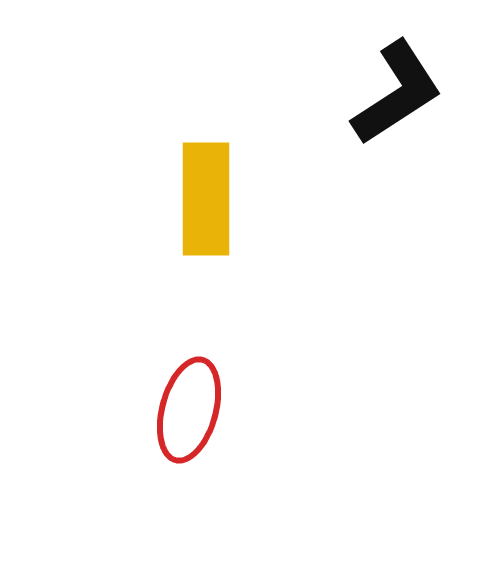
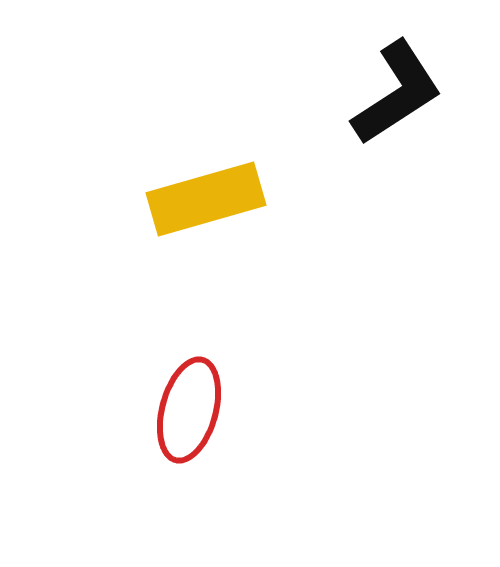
yellow rectangle: rotated 74 degrees clockwise
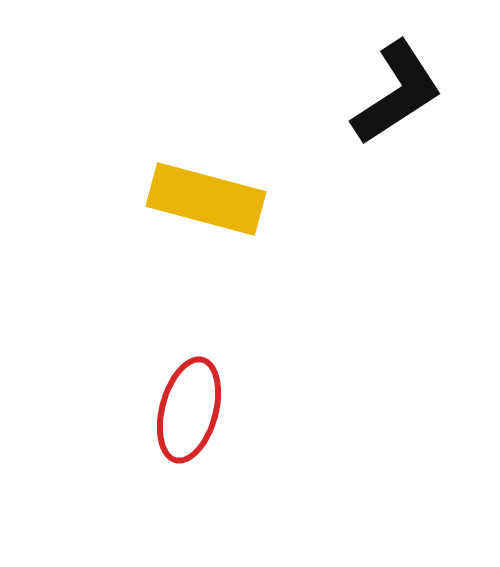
yellow rectangle: rotated 31 degrees clockwise
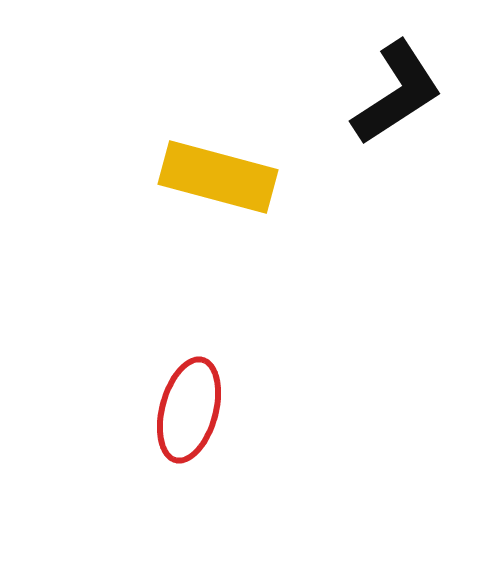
yellow rectangle: moved 12 px right, 22 px up
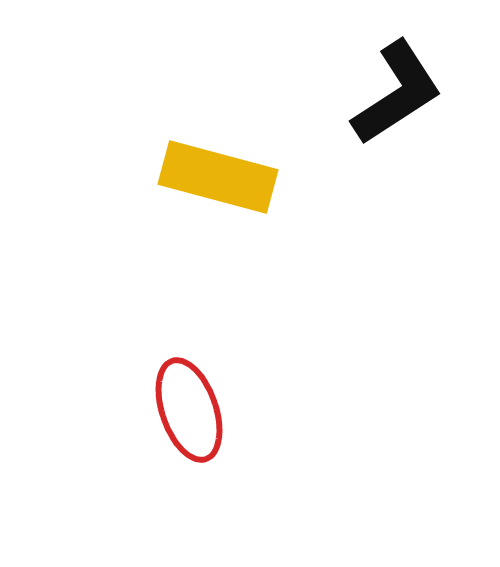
red ellipse: rotated 34 degrees counterclockwise
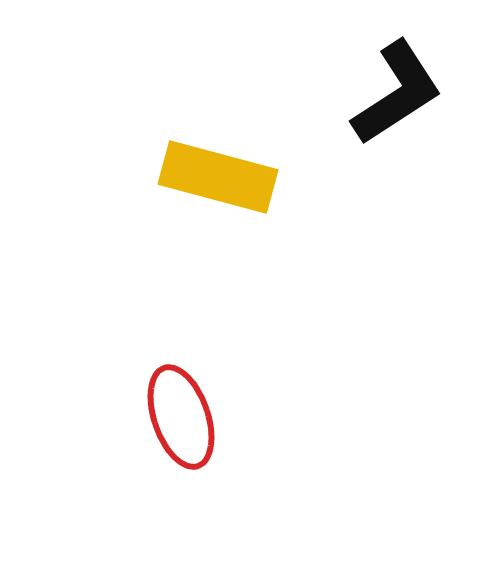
red ellipse: moved 8 px left, 7 px down
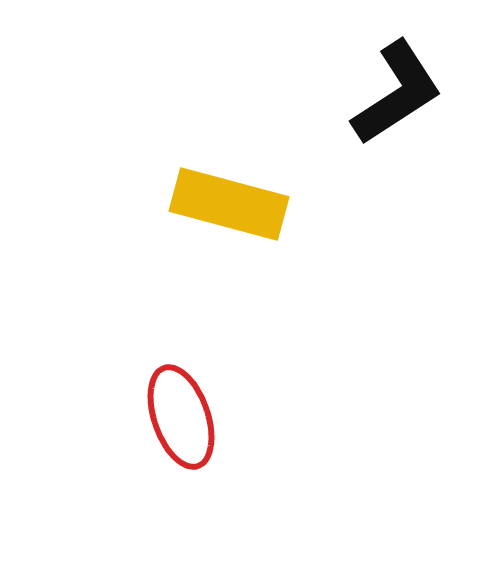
yellow rectangle: moved 11 px right, 27 px down
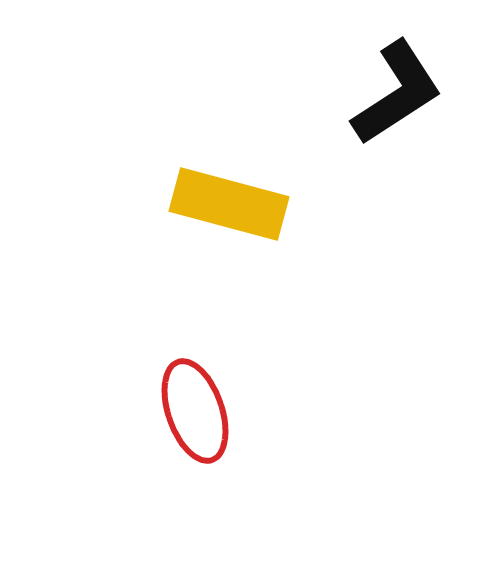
red ellipse: moved 14 px right, 6 px up
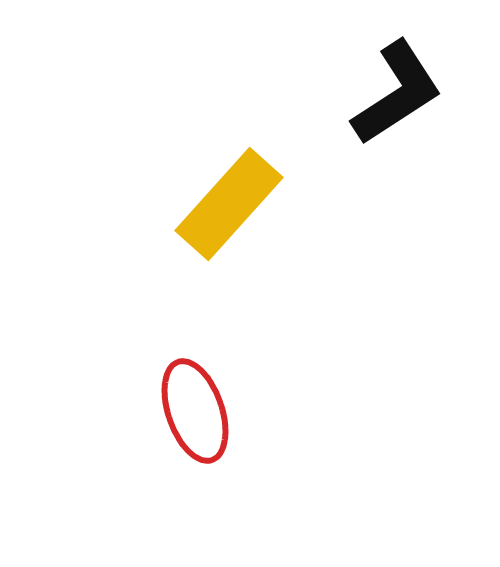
yellow rectangle: rotated 63 degrees counterclockwise
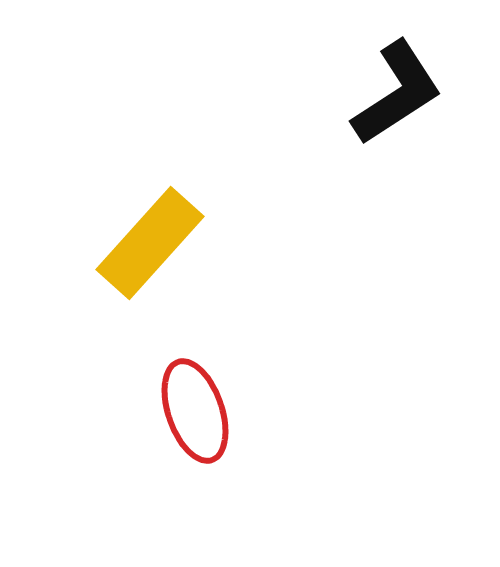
yellow rectangle: moved 79 px left, 39 px down
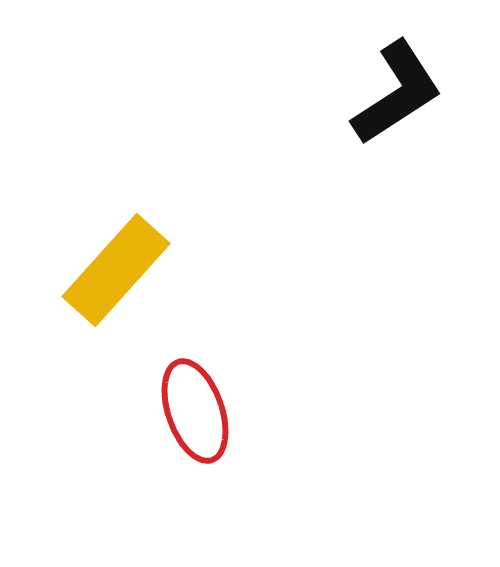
yellow rectangle: moved 34 px left, 27 px down
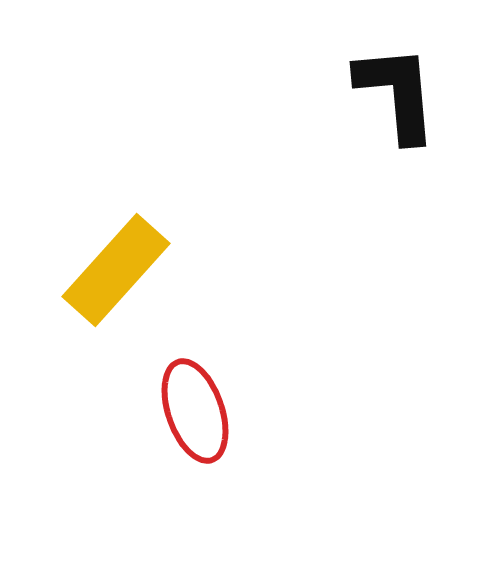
black L-shape: rotated 62 degrees counterclockwise
